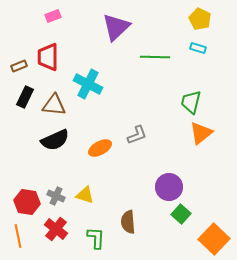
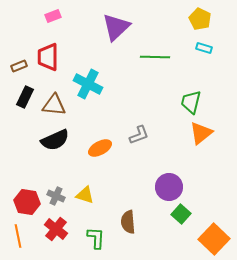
cyan rectangle: moved 6 px right
gray L-shape: moved 2 px right
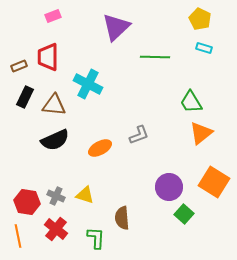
green trapezoid: rotated 45 degrees counterclockwise
green square: moved 3 px right
brown semicircle: moved 6 px left, 4 px up
orange square: moved 57 px up; rotated 12 degrees counterclockwise
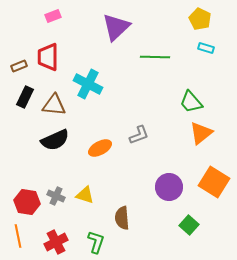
cyan rectangle: moved 2 px right
green trapezoid: rotated 10 degrees counterclockwise
green square: moved 5 px right, 11 px down
red cross: moved 13 px down; rotated 25 degrees clockwise
green L-shape: moved 4 px down; rotated 15 degrees clockwise
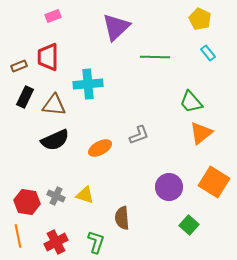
cyan rectangle: moved 2 px right, 5 px down; rotated 35 degrees clockwise
cyan cross: rotated 32 degrees counterclockwise
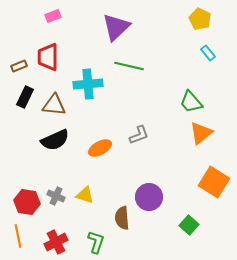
green line: moved 26 px left, 9 px down; rotated 12 degrees clockwise
purple circle: moved 20 px left, 10 px down
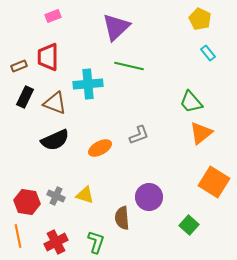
brown triangle: moved 1 px right, 2 px up; rotated 15 degrees clockwise
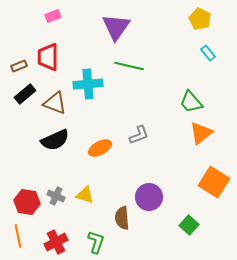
purple triangle: rotated 12 degrees counterclockwise
black rectangle: moved 3 px up; rotated 25 degrees clockwise
